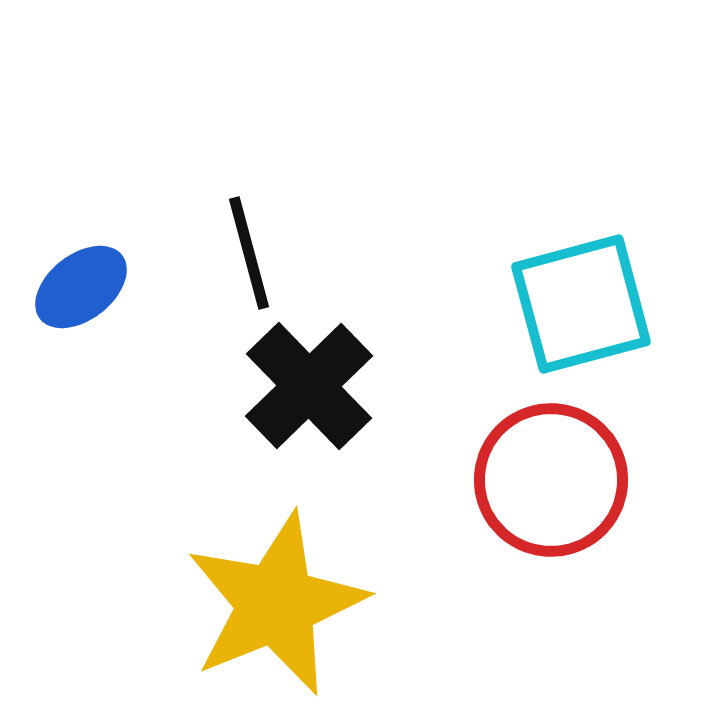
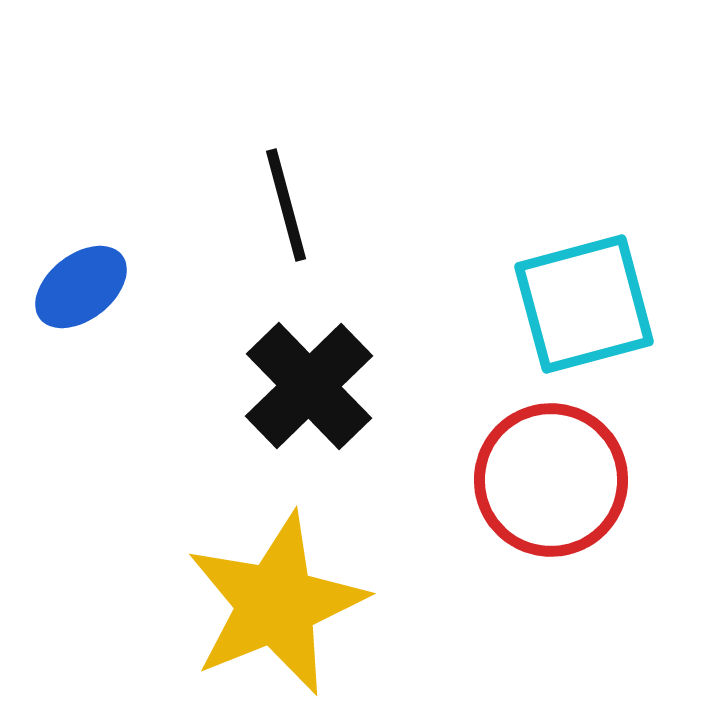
black line: moved 37 px right, 48 px up
cyan square: moved 3 px right
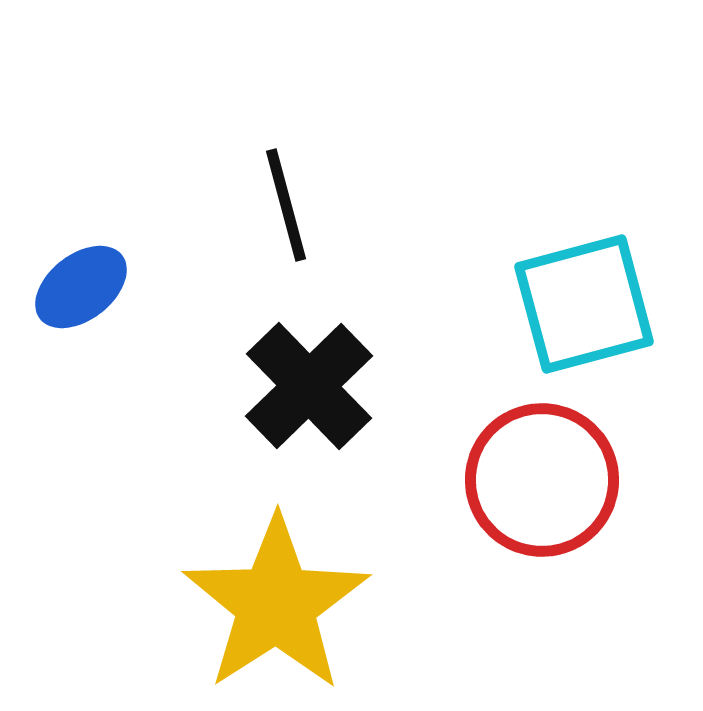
red circle: moved 9 px left
yellow star: rotated 11 degrees counterclockwise
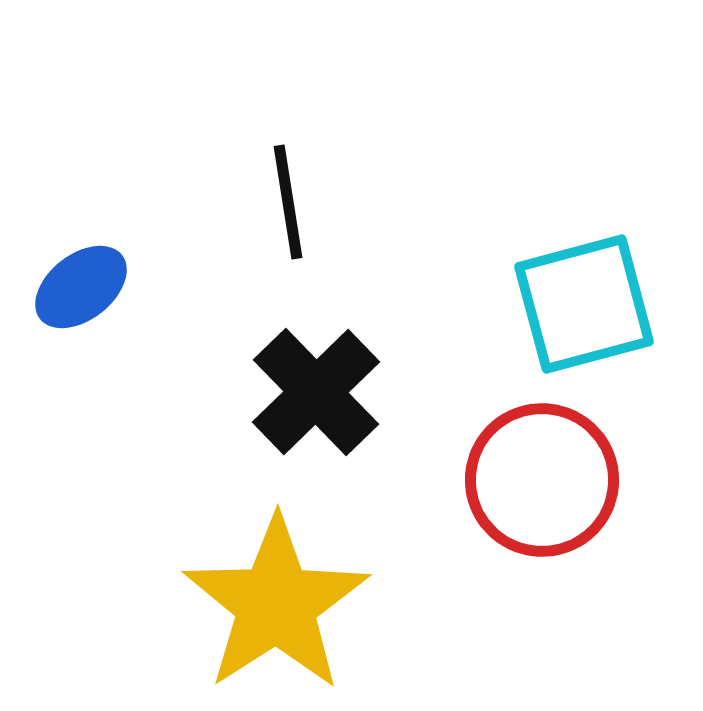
black line: moved 2 px right, 3 px up; rotated 6 degrees clockwise
black cross: moved 7 px right, 6 px down
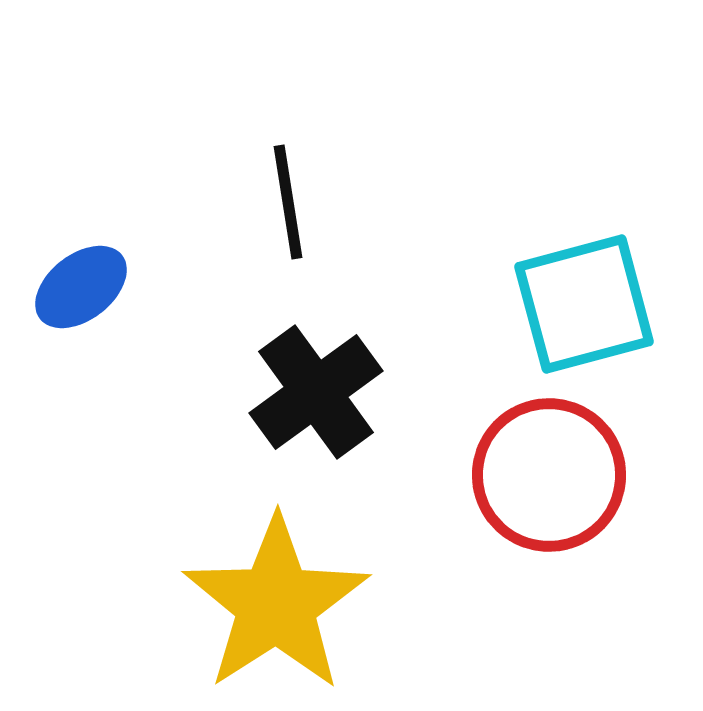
black cross: rotated 8 degrees clockwise
red circle: moved 7 px right, 5 px up
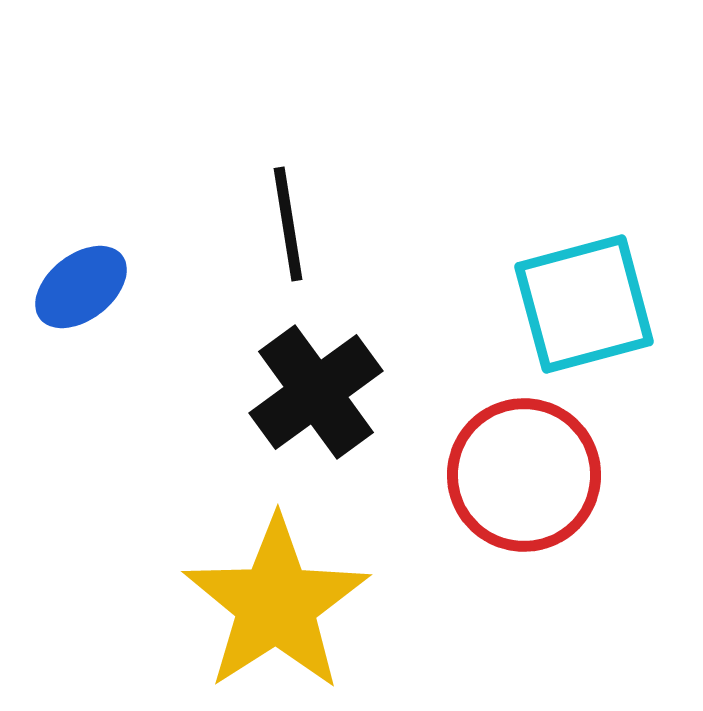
black line: moved 22 px down
red circle: moved 25 px left
